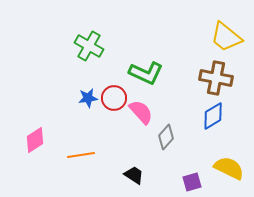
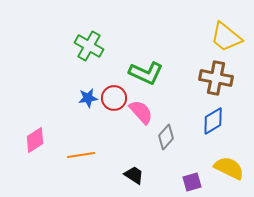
blue diamond: moved 5 px down
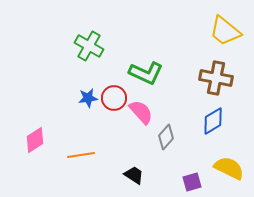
yellow trapezoid: moved 1 px left, 6 px up
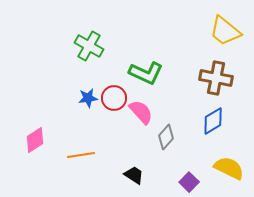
purple square: moved 3 px left; rotated 30 degrees counterclockwise
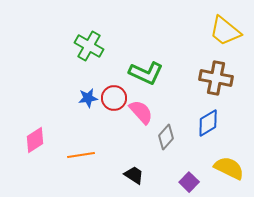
blue diamond: moved 5 px left, 2 px down
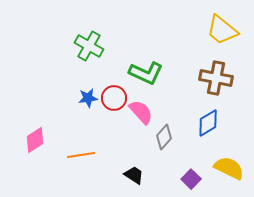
yellow trapezoid: moved 3 px left, 1 px up
gray diamond: moved 2 px left
purple square: moved 2 px right, 3 px up
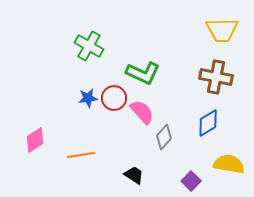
yellow trapezoid: rotated 40 degrees counterclockwise
green L-shape: moved 3 px left
brown cross: moved 1 px up
pink semicircle: moved 1 px right
yellow semicircle: moved 4 px up; rotated 16 degrees counterclockwise
purple square: moved 2 px down
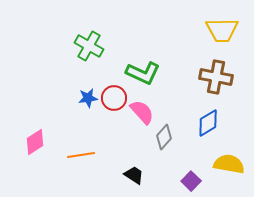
pink diamond: moved 2 px down
